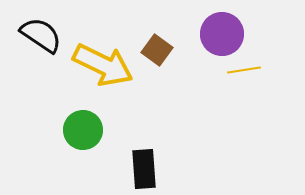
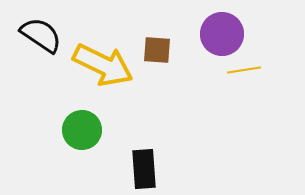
brown square: rotated 32 degrees counterclockwise
green circle: moved 1 px left
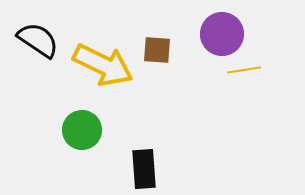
black semicircle: moved 3 px left, 5 px down
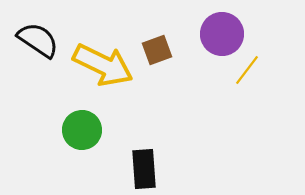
brown square: rotated 24 degrees counterclockwise
yellow line: moved 3 px right; rotated 44 degrees counterclockwise
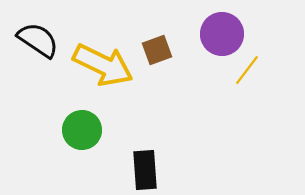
black rectangle: moved 1 px right, 1 px down
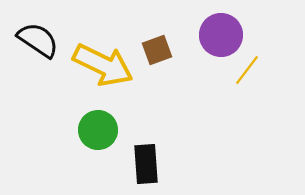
purple circle: moved 1 px left, 1 px down
green circle: moved 16 px right
black rectangle: moved 1 px right, 6 px up
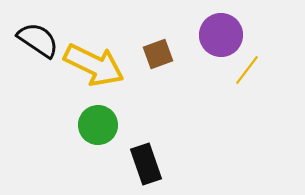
brown square: moved 1 px right, 4 px down
yellow arrow: moved 9 px left
green circle: moved 5 px up
black rectangle: rotated 15 degrees counterclockwise
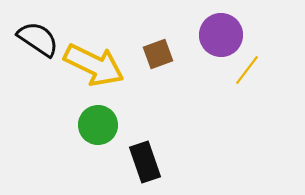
black semicircle: moved 1 px up
black rectangle: moved 1 px left, 2 px up
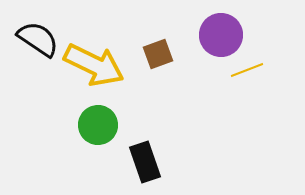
yellow line: rotated 32 degrees clockwise
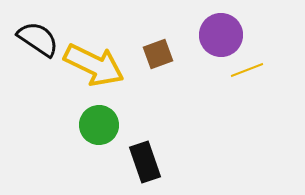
green circle: moved 1 px right
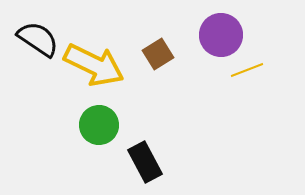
brown square: rotated 12 degrees counterclockwise
black rectangle: rotated 9 degrees counterclockwise
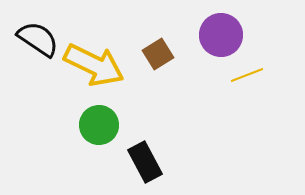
yellow line: moved 5 px down
